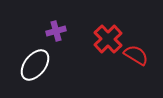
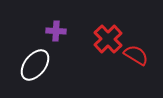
purple cross: rotated 18 degrees clockwise
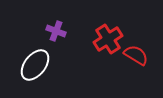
purple cross: rotated 18 degrees clockwise
red cross: rotated 12 degrees clockwise
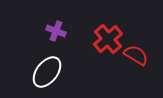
red cross: rotated 8 degrees counterclockwise
white ellipse: moved 12 px right, 7 px down
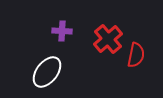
purple cross: moved 6 px right; rotated 18 degrees counterclockwise
red semicircle: rotated 70 degrees clockwise
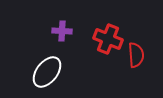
red cross: rotated 28 degrees counterclockwise
red semicircle: rotated 15 degrees counterclockwise
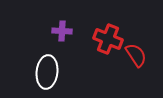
red semicircle: rotated 30 degrees counterclockwise
white ellipse: rotated 32 degrees counterclockwise
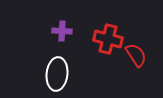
red cross: rotated 8 degrees counterclockwise
white ellipse: moved 10 px right, 2 px down
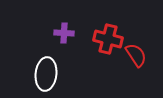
purple cross: moved 2 px right, 2 px down
white ellipse: moved 11 px left
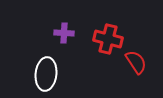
red semicircle: moved 7 px down
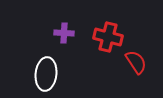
red cross: moved 2 px up
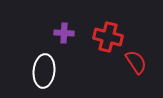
white ellipse: moved 2 px left, 3 px up
